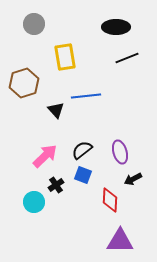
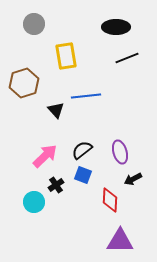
yellow rectangle: moved 1 px right, 1 px up
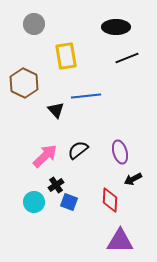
brown hexagon: rotated 16 degrees counterclockwise
black semicircle: moved 4 px left
blue square: moved 14 px left, 27 px down
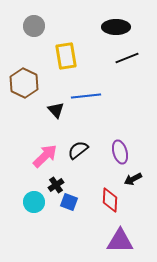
gray circle: moved 2 px down
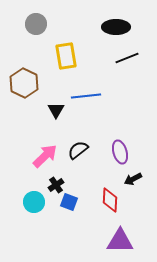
gray circle: moved 2 px right, 2 px up
black triangle: rotated 12 degrees clockwise
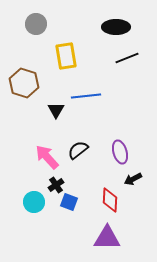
brown hexagon: rotated 8 degrees counterclockwise
pink arrow: moved 2 px right, 1 px down; rotated 88 degrees counterclockwise
purple triangle: moved 13 px left, 3 px up
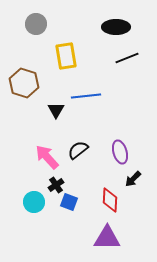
black arrow: rotated 18 degrees counterclockwise
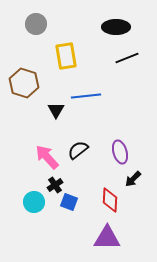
black cross: moved 1 px left
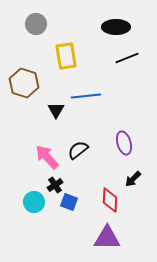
purple ellipse: moved 4 px right, 9 px up
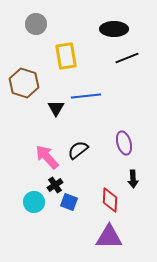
black ellipse: moved 2 px left, 2 px down
black triangle: moved 2 px up
black arrow: rotated 48 degrees counterclockwise
purple triangle: moved 2 px right, 1 px up
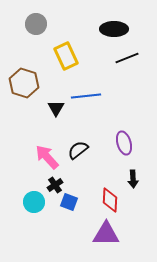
yellow rectangle: rotated 16 degrees counterclockwise
purple triangle: moved 3 px left, 3 px up
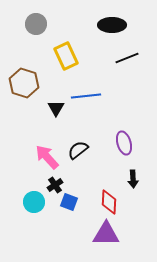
black ellipse: moved 2 px left, 4 px up
red diamond: moved 1 px left, 2 px down
